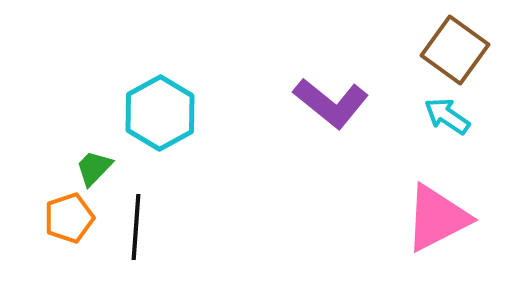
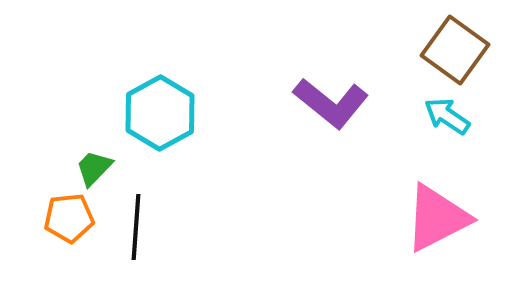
orange pentagon: rotated 12 degrees clockwise
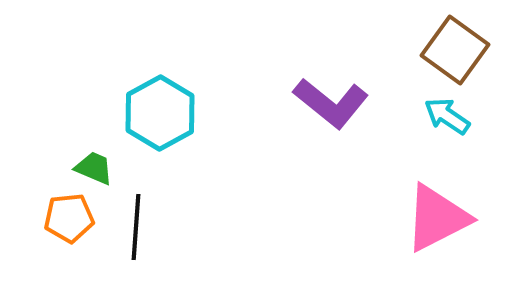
green trapezoid: rotated 69 degrees clockwise
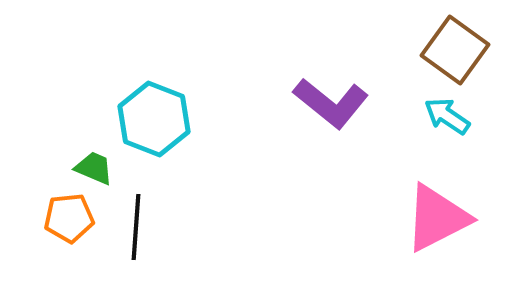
cyan hexagon: moved 6 px left, 6 px down; rotated 10 degrees counterclockwise
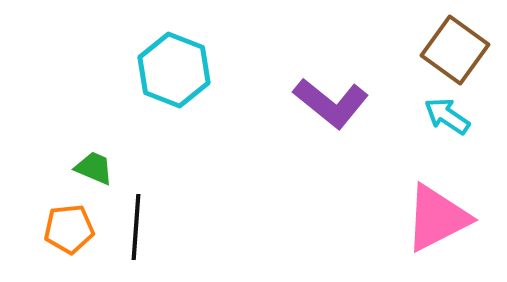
cyan hexagon: moved 20 px right, 49 px up
orange pentagon: moved 11 px down
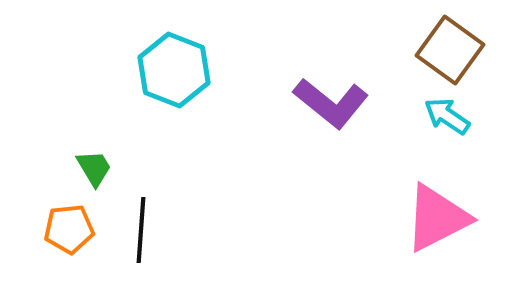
brown square: moved 5 px left
green trapezoid: rotated 36 degrees clockwise
black line: moved 5 px right, 3 px down
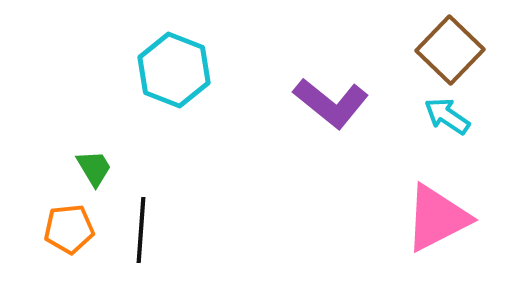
brown square: rotated 8 degrees clockwise
